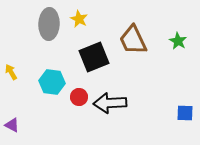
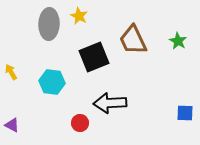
yellow star: moved 3 px up
red circle: moved 1 px right, 26 px down
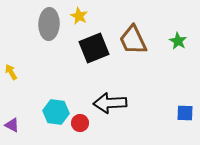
black square: moved 9 px up
cyan hexagon: moved 4 px right, 30 px down
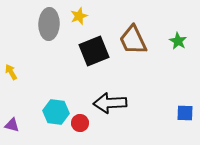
yellow star: rotated 24 degrees clockwise
black square: moved 3 px down
purple triangle: rotated 14 degrees counterclockwise
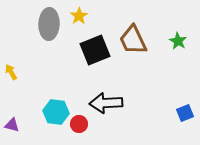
yellow star: rotated 12 degrees counterclockwise
black square: moved 1 px right, 1 px up
black arrow: moved 4 px left
blue square: rotated 24 degrees counterclockwise
red circle: moved 1 px left, 1 px down
